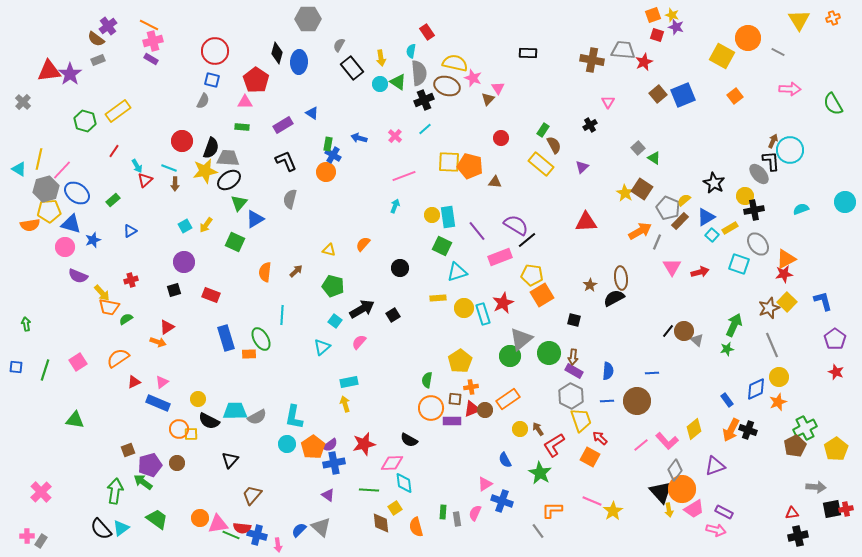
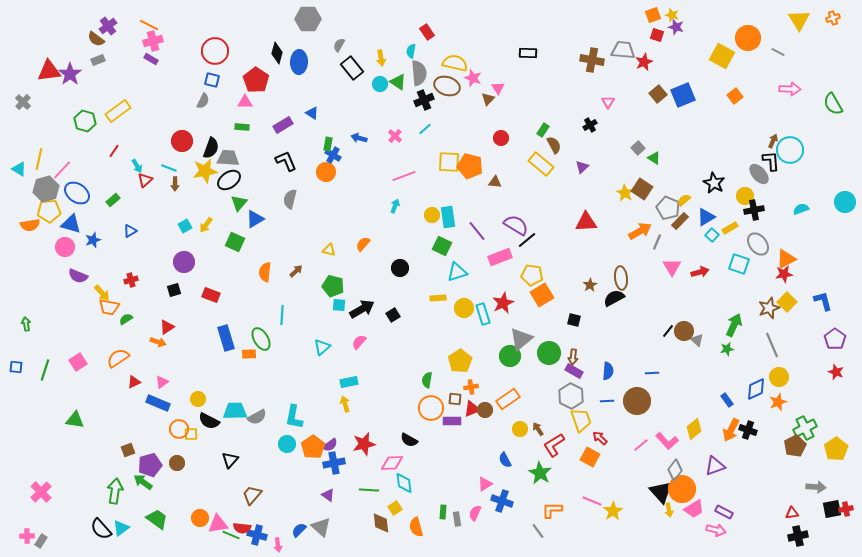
cyan square at (335, 321): moved 4 px right, 16 px up; rotated 32 degrees counterclockwise
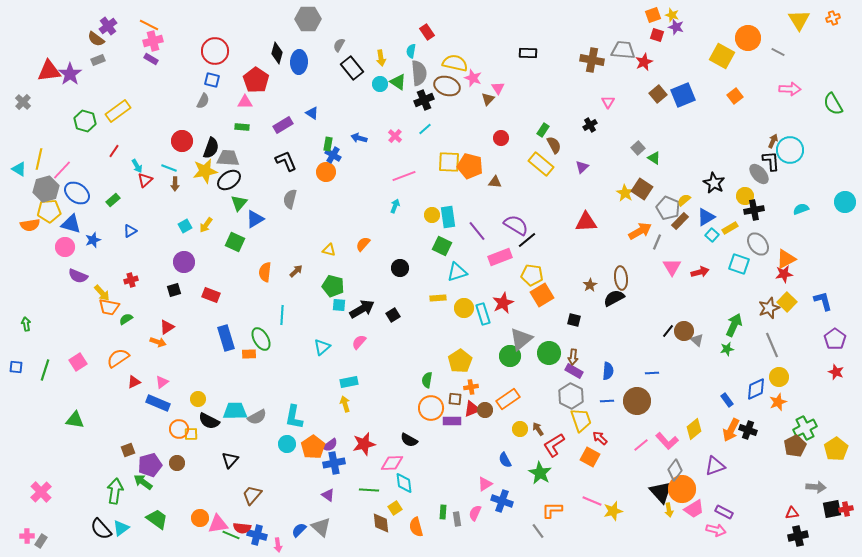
yellow star at (613, 511): rotated 18 degrees clockwise
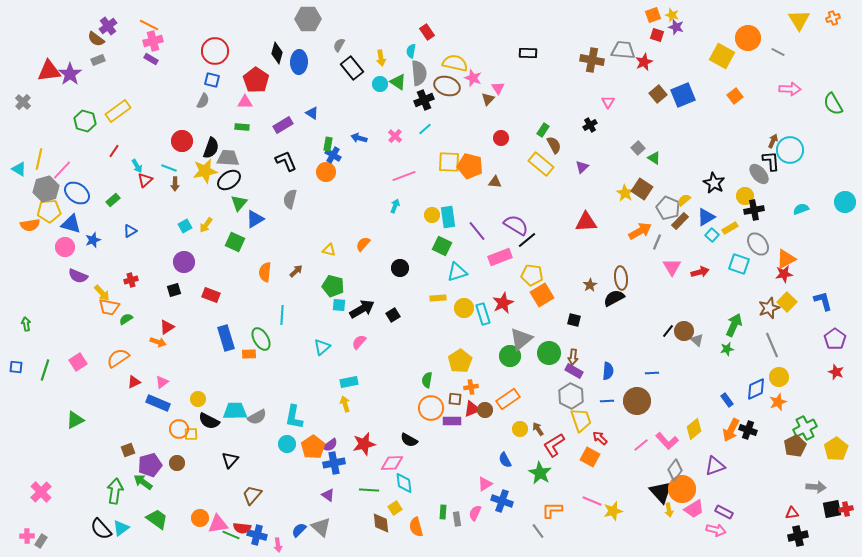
green triangle at (75, 420): rotated 36 degrees counterclockwise
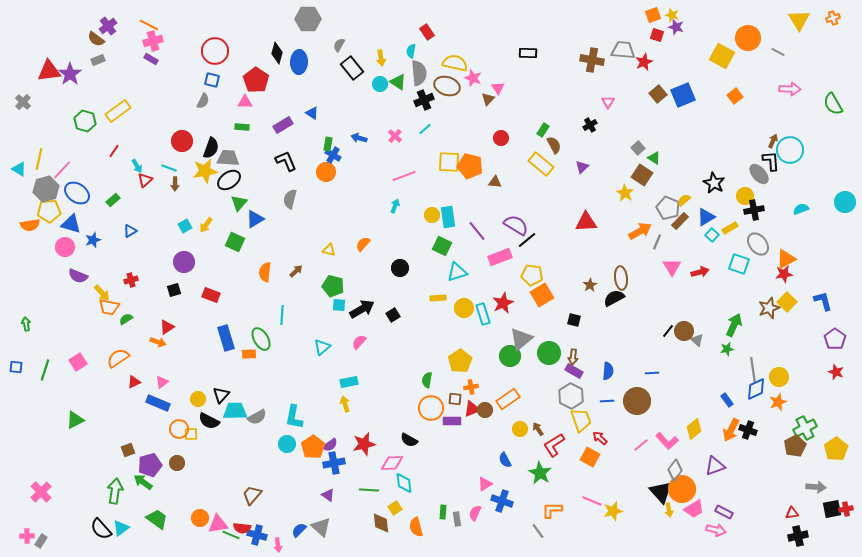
brown square at (642, 189): moved 14 px up
gray line at (772, 345): moved 19 px left, 25 px down; rotated 15 degrees clockwise
black triangle at (230, 460): moved 9 px left, 65 px up
